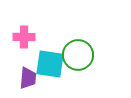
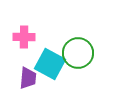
green circle: moved 2 px up
cyan square: rotated 20 degrees clockwise
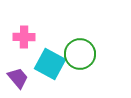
green circle: moved 2 px right, 1 px down
purple trapezoid: moved 10 px left; rotated 45 degrees counterclockwise
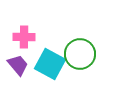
purple trapezoid: moved 13 px up
